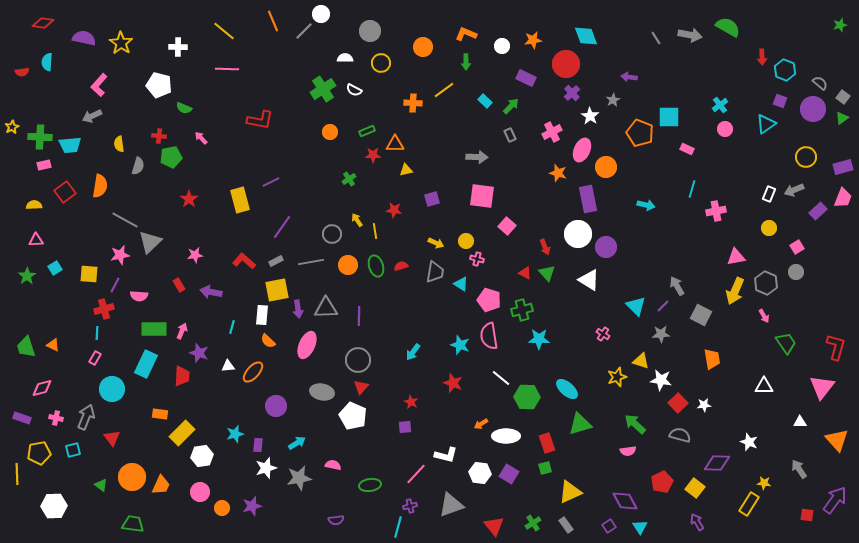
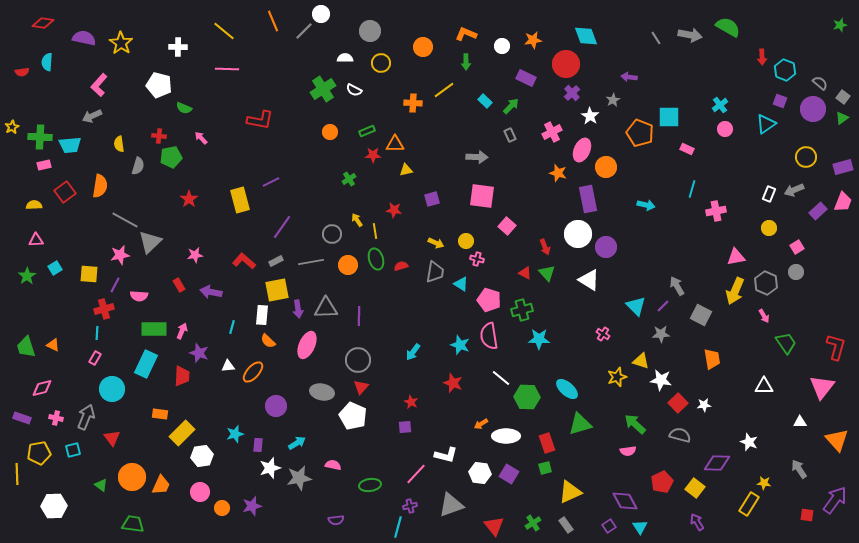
pink trapezoid at (843, 198): moved 4 px down
green ellipse at (376, 266): moved 7 px up
white star at (266, 468): moved 4 px right
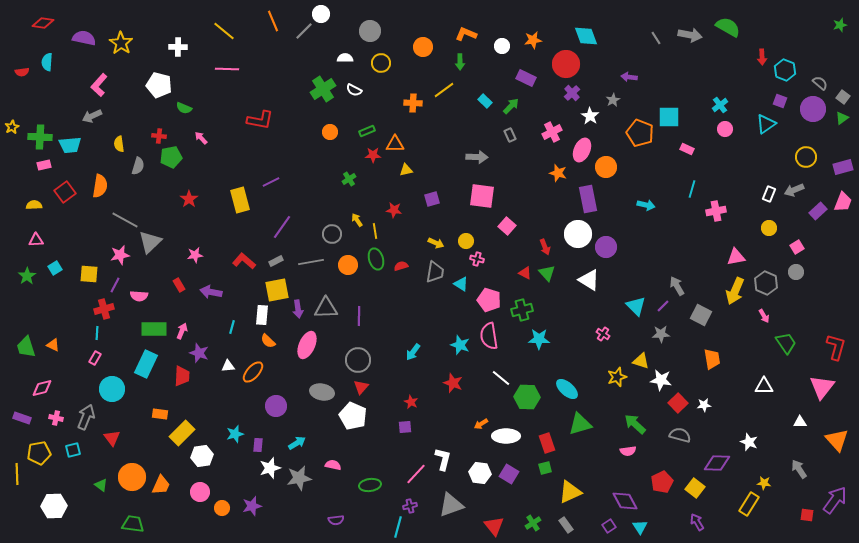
green arrow at (466, 62): moved 6 px left
white L-shape at (446, 455): moved 3 px left, 4 px down; rotated 90 degrees counterclockwise
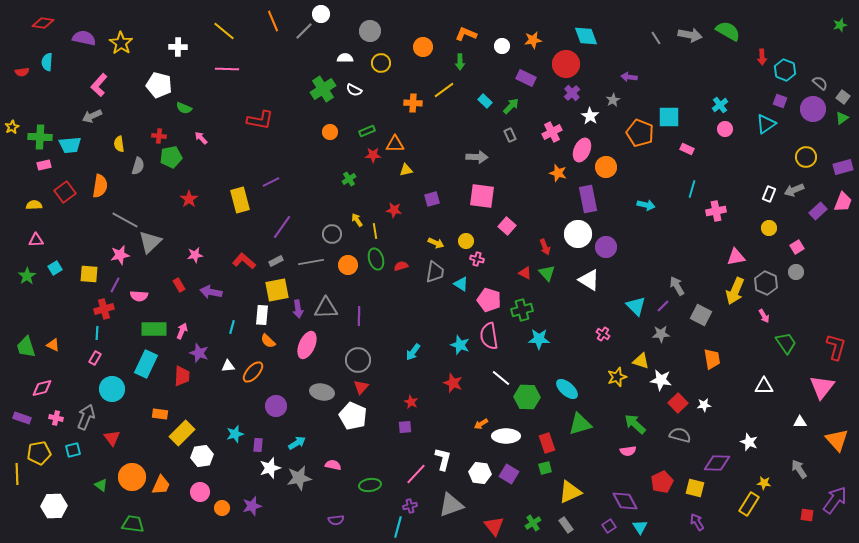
green semicircle at (728, 27): moved 4 px down
yellow square at (695, 488): rotated 24 degrees counterclockwise
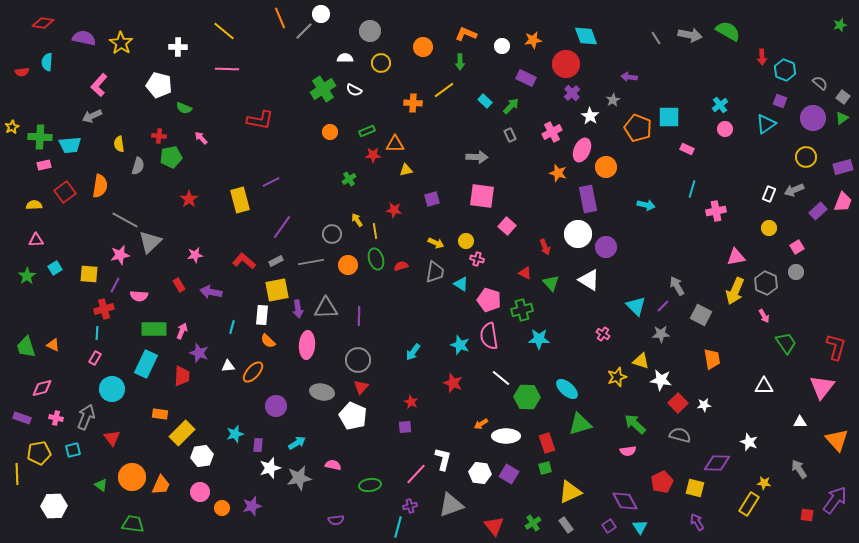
orange line at (273, 21): moved 7 px right, 3 px up
purple circle at (813, 109): moved 9 px down
orange pentagon at (640, 133): moved 2 px left, 5 px up
green triangle at (547, 273): moved 4 px right, 10 px down
pink ellipse at (307, 345): rotated 20 degrees counterclockwise
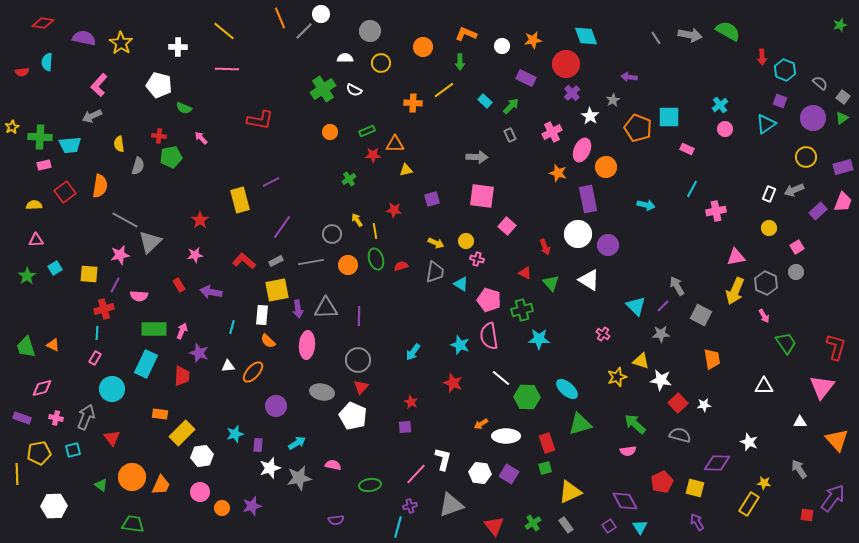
cyan line at (692, 189): rotated 12 degrees clockwise
red star at (189, 199): moved 11 px right, 21 px down
purple circle at (606, 247): moved 2 px right, 2 px up
purple arrow at (835, 500): moved 2 px left, 2 px up
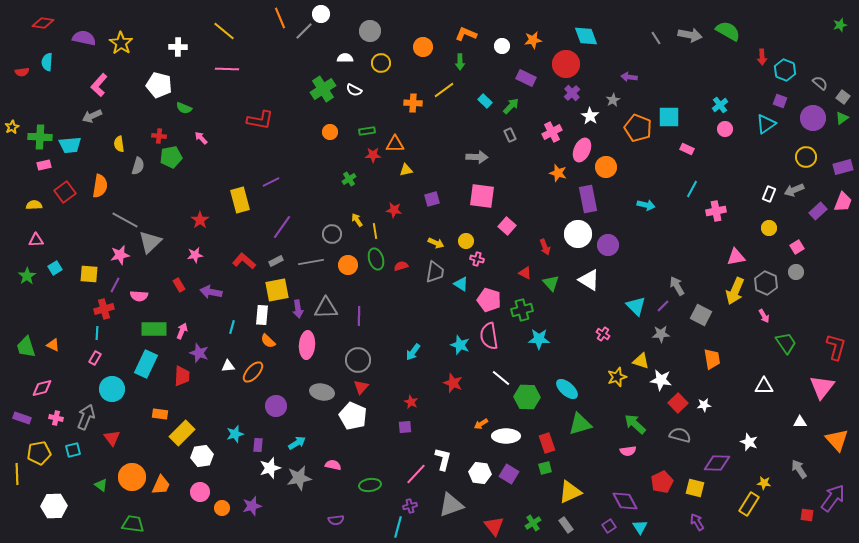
green rectangle at (367, 131): rotated 14 degrees clockwise
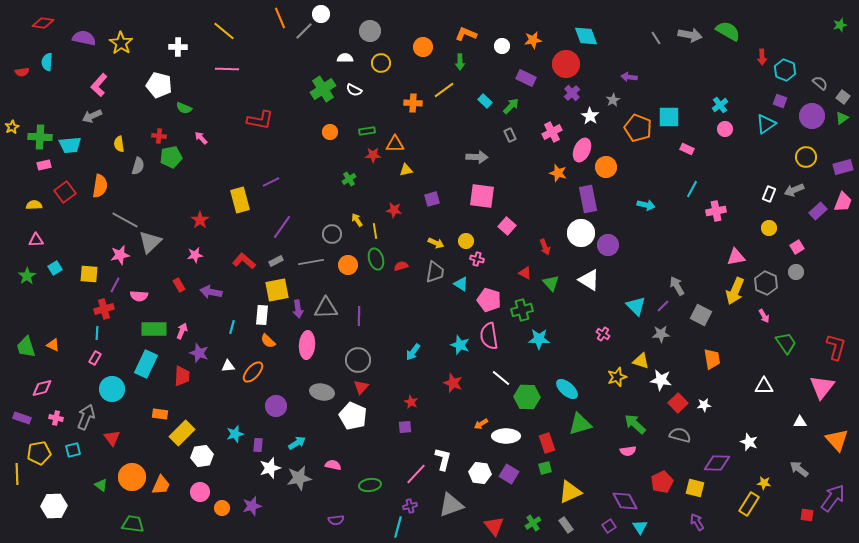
purple circle at (813, 118): moved 1 px left, 2 px up
white circle at (578, 234): moved 3 px right, 1 px up
gray arrow at (799, 469): rotated 18 degrees counterclockwise
